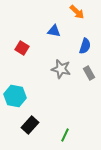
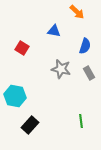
green line: moved 16 px right, 14 px up; rotated 32 degrees counterclockwise
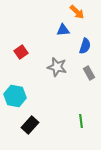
blue triangle: moved 9 px right, 1 px up; rotated 16 degrees counterclockwise
red square: moved 1 px left, 4 px down; rotated 24 degrees clockwise
gray star: moved 4 px left, 2 px up
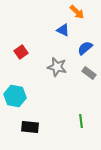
blue triangle: rotated 32 degrees clockwise
blue semicircle: moved 2 px down; rotated 147 degrees counterclockwise
gray rectangle: rotated 24 degrees counterclockwise
black rectangle: moved 2 px down; rotated 54 degrees clockwise
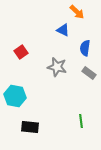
blue semicircle: rotated 42 degrees counterclockwise
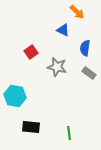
red square: moved 10 px right
green line: moved 12 px left, 12 px down
black rectangle: moved 1 px right
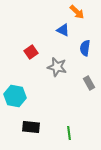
gray rectangle: moved 10 px down; rotated 24 degrees clockwise
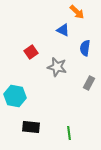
gray rectangle: rotated 56 degrees clockwise
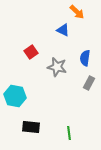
blue semicircle: moved 10 px down
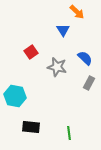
blue triangle: rotated 32 degrees clockwise
blue semicircle: rotated 126 degrees clockwise
